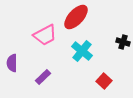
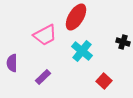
red ellipse: rotated 12 degrees counterclockwise
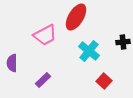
black cross: rotated 24 degrees counterclockwise
cyan cross: moved 7 px right
purple rectangle: moved 3 px down
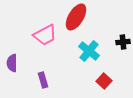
purple rectangle: rotated 63 degrees counterclockwise
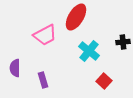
purple semicircle: moved 3 px right, 5 px down
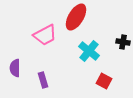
black cross: rotated 16 degrees clockwise
red square: rotated 14 degrees counterclockwise
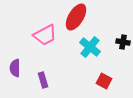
cyan cross: moved 1 px right, 4 px up
